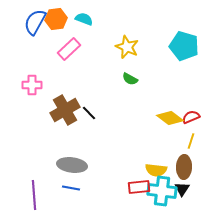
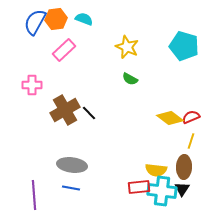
pink rectangle: moved 5 px left, 1 px down
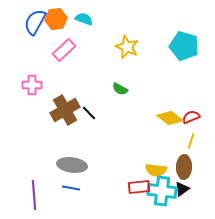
green semicircle: moved 10 px left, 10 px down
black triangle: rotated 21 degrees clockwise
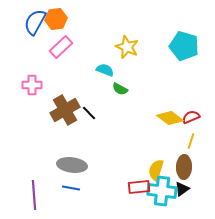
cyan semicircle: moved 21 px right, 51 px down
pink rectangle: moved 3 px left, 3 px up
yellow semicircle: rotated 100 degrees clockwise
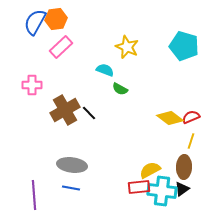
yellow semicircle: moved 6 px left; rotated 45 degrees clockwise
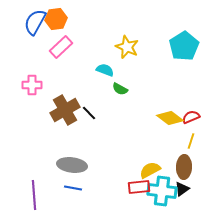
cyan pentagon: rotated 24 degrees clockwise
blue line: moved 2 px right
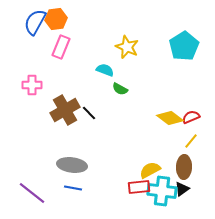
pink rectangle: rotated 25 degrees counterclockwise
yellow line: rotated 21 degrees clockwise
purple line: moved 2 px left, 2 px up; rotated 48 degrees counterclockwise
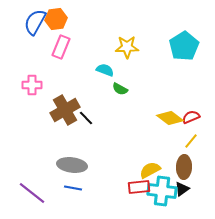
yellow star: rotated 25 degrees counterclockwise
black line: moved 3 px left, 5 px down
